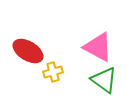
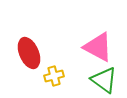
red ellipse: moved 1 px right, 2 px down; rotated 36 degrees clockwise
yellow cross: moved 1 px right, 4 px down
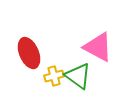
green triangle: moved 26 px left, 4 px up
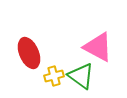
green triangle: moved 3 px right
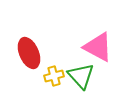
green triangle: rotated 12 degrees clockwise
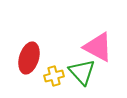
red ellipse: moved 5 px down; rotated 40 degrees clockwise
green triangle: moved 1 px right, 4 px up
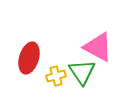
green triangle: rotated 8 degrees clockwise
yellow cross: moved 2 px right
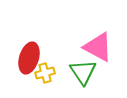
green triangle: moved 1 px right
yellow cross: moved 11 px left, 3 px up
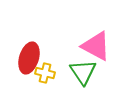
pink triangle: moved 2 px left, 1 px up
yellow cross: rotated 30 degrees clockwise
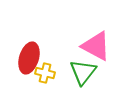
green triangle: rotated 12 degrees clockwise
